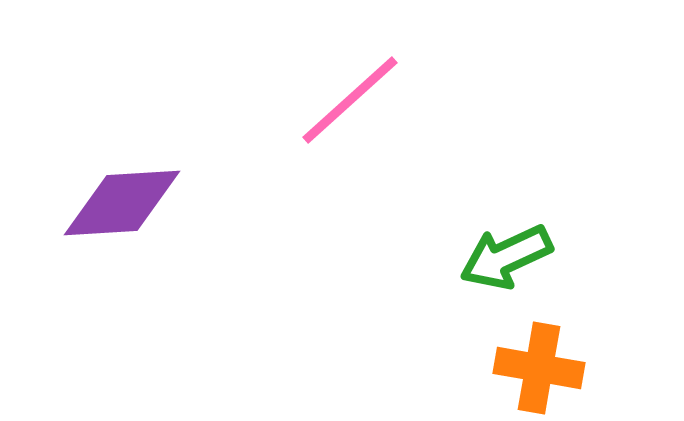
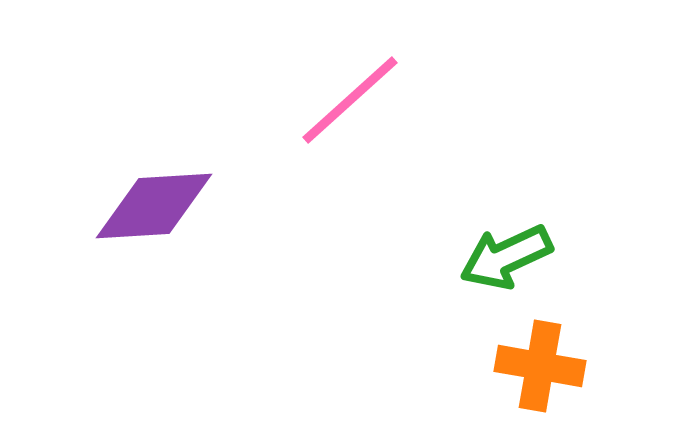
purple diamond: moved 32 px right, 3 px down
orange cross: moved 1 px right, 2 px up
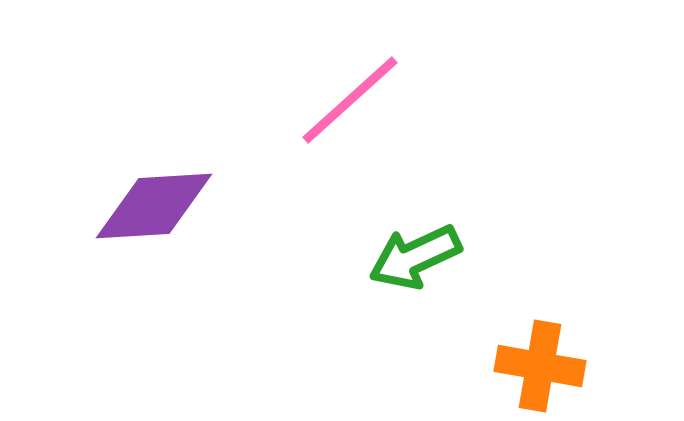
green arrow: moved 91 px left
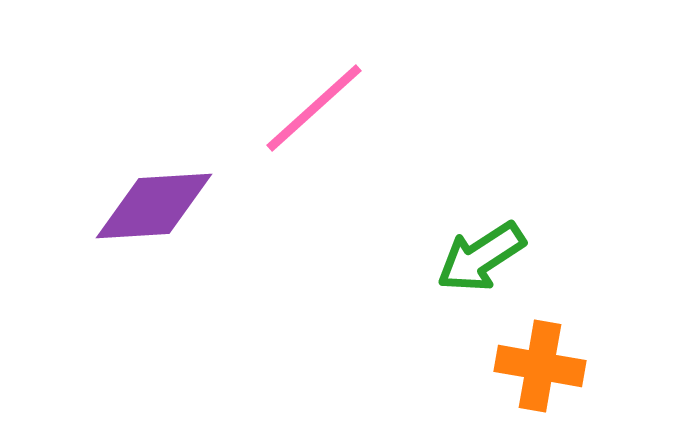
pink line: moved 36 px left, 8 px down
green arrow: moved 66 px right; rotated 8 degrees counterclockwise
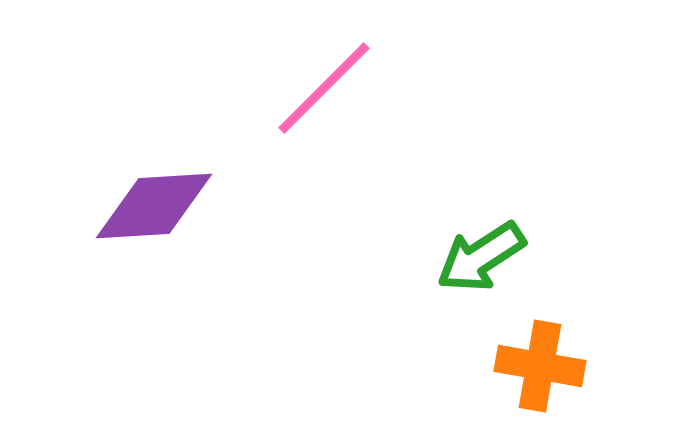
pink line: moved 10 px right, 20 px up; rotated 3 degrees counterclockwise
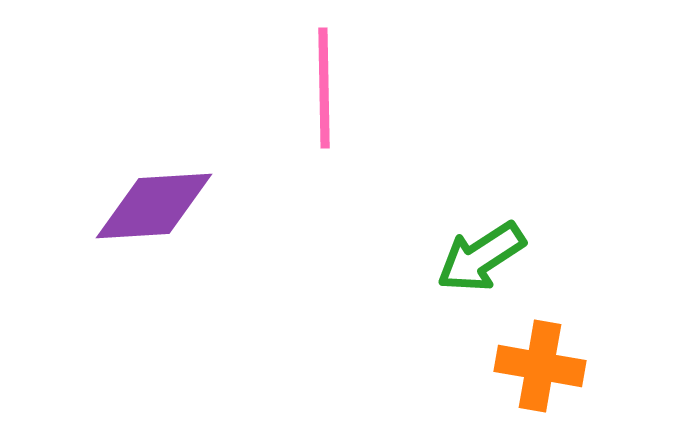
pink line: rotated 46 degrees counterclockwise
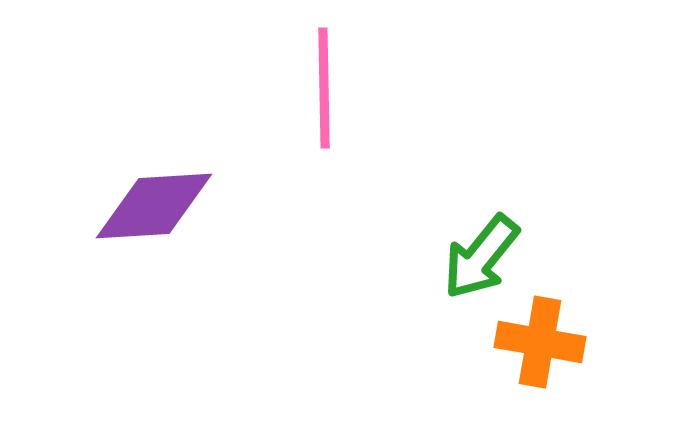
green arrow: rotated 18 degrees counterclockwise
orange cross: moved 24 px up
